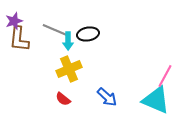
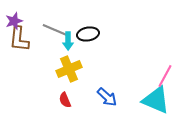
red semicircle: moved 2 px right, 1 px down; rotated 28 degrees clockwise
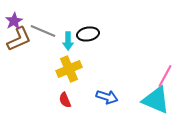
purple star: rotated 12 degrees counterclockwise
gray line: moved 12 px left, 1 px down
brown L-shape: rotated 120 degrees counterclockwise
blue arrow: rotated 25 degrees counterclockwise
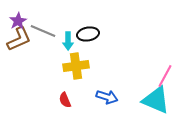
purple star: moved 4 px right
yellow cross: moved 7 px right, 3 px up; rotated 15 degrees clockwise
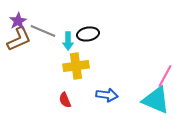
blue arrow: moved 2 px up; rotated 10 degrees counterclockwise
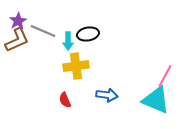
brown L-shape: moved 2 px left, 1 px down
